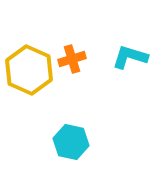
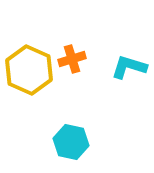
cyan L-shape: moved 1 px left, 10 px down
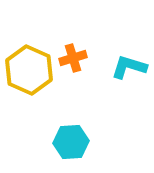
orange cross: moved 1 px right, 1 px up
cyan hexagon: rotated 16 degrees counterclockwise
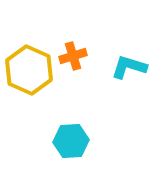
orange cross: moved 2 px up
cyan hexagon: moved 1 px up
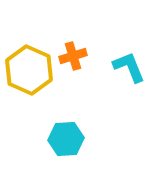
cyan L-shape: rotated 51 degrees clockwise
cyan hexagon: moved 5 px left, 2 px up
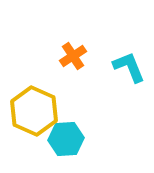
orange cross: rotated 16 degrees counterclockwise
yellow hexagon: moved 5 px right, 41 px down
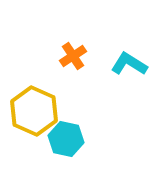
cyan L-shape: moved 3 px up; rotated 36 degrees counterclockwise
cyan hexagon: rotated 16 degrees clockwise
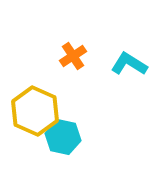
yellow hexagon: moved 1 px right
cyan hexagon: moved 3 px left, 2 px up
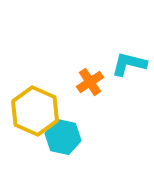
orange cross: moved 17 px right, 26 px down
cyan L-shape: rotated 18 degrees counterclockwise
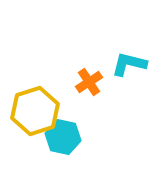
orange cross: moved 1 px left
yellow hexagon: rotated 18 degrees clockwise
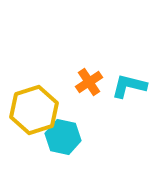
cyan L-shape: moved 22 px down
yellow hexagon: moved 1 px left, 1 px up
